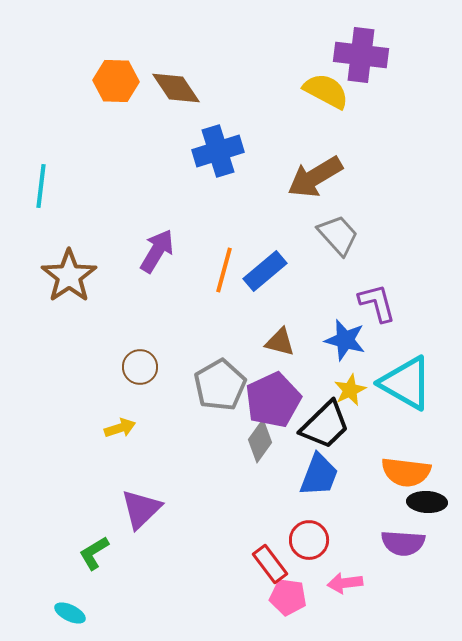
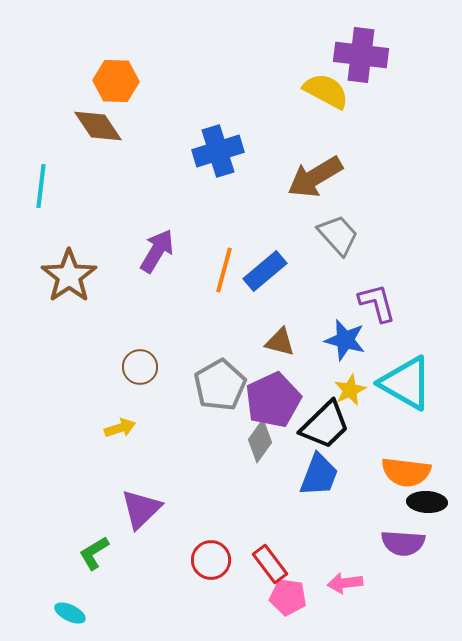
brown diamond: moved 78 px left, 38 px down
red circle: moved 98 px left, 20 px down
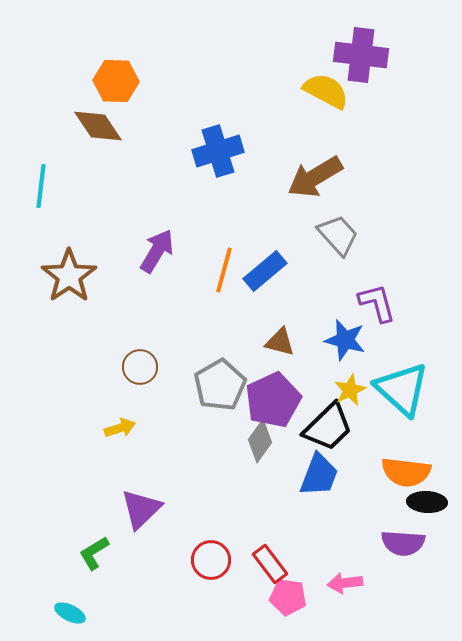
cyan triangle: moved 4 px left, 6 px down; rotated 12 degrees clockwise
black trapezoid: moved 3 px right, 2 px down
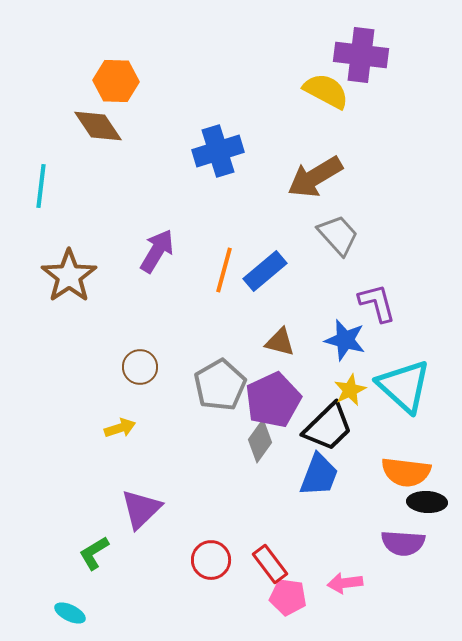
cyan triangle: moved 2 px right, 3 px up
